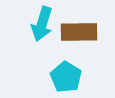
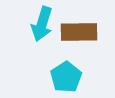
cyan pentagon: rotated 8 degrees clockwise
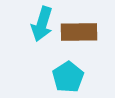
cyan pentagon: moved 2 px right
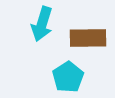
brown rectangle: moved 9 px right, 6 px down
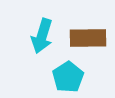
cyan arrow: moved 12 px down
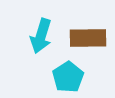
cyan arrow: moved 1 px left
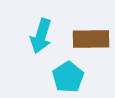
brown rectangle: moved 3 px right, 1 px down
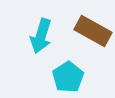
brown rectangle: moved 2 px right, 8 px up; rotated 30 degrees clockwise
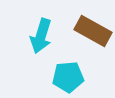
cyan pentagon: rotated 28 degrees clockwise
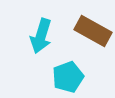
cyan pentagon: rotated 16 degrees counterclockwise
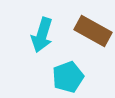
cyan arrow: moved 1 px right, 1 px up
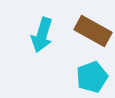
cyan pentagon: moved 24 px right
